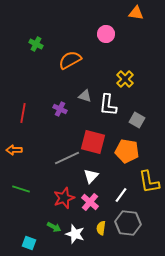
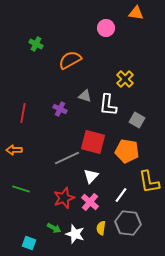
pink circle: moved 6 px up
green arrow: moved 1 px down
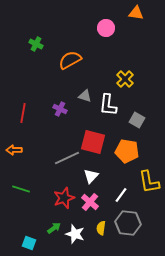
green arrow: rotated 64 degrees counterclockwise
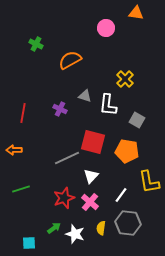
green line: rotated 36 degrees counterclockwise
cyan square: rotated 24 degrees counterclockwise
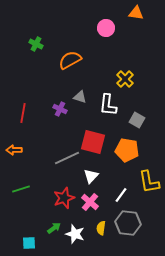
gray triangle: moved 5 px left, 1 px down
orange pentagon: moved 1 px up
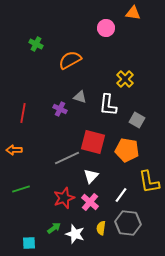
orange triangle: moved 3 px left
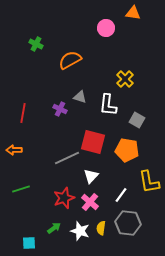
white star: moved 5 px right, 3 px up
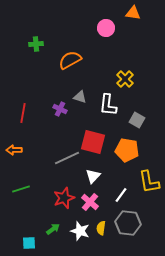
green cross: rotated 32 degrees counterclockwise
white triangle: moved 2 px right
green arrow: moved 1 px left, 1 px down
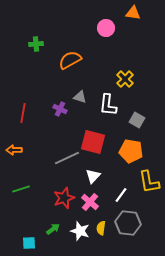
orange pentagon: moved 4 px right, 1 px down
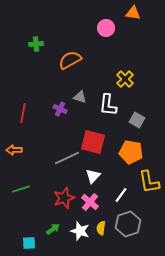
orange pentagon: moved 1 px down
gray hexagon: moved 1 px down; rotated 25 degrees counterclockwise
